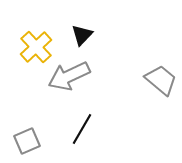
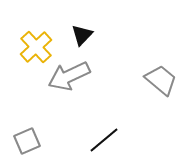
black line: moved 22 px right, 11 px down; rotated 20 degrees clockwise
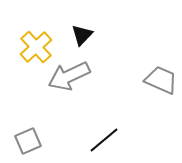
gray trapezoid: rotated 16 degrees counterclockwise
gray square: moved 1 px right
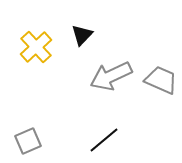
gray arrow: moved 42 px right
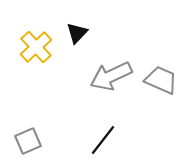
black triangle: moved 5 px left, 2 px up
black line: moved 1 px left; rotated 12 degrees counterclockwise
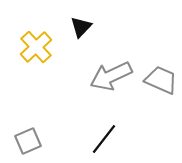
black triangle: moved 4 px right, 6 px up
black line: moved 1 px right, 1 px up
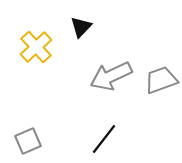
gray trapezoid: rotated 44 degrees counterclockwise
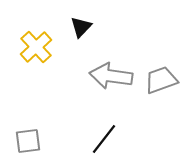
gray arrow: rotated 33 degrees clockwise
gray square: rotated 16 degrees clockwise
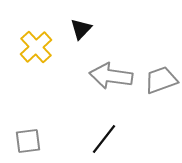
black triangle: moved 2 px down
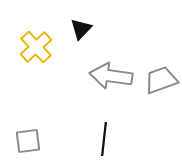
black line: rotated 32 degrees counterclockwise
